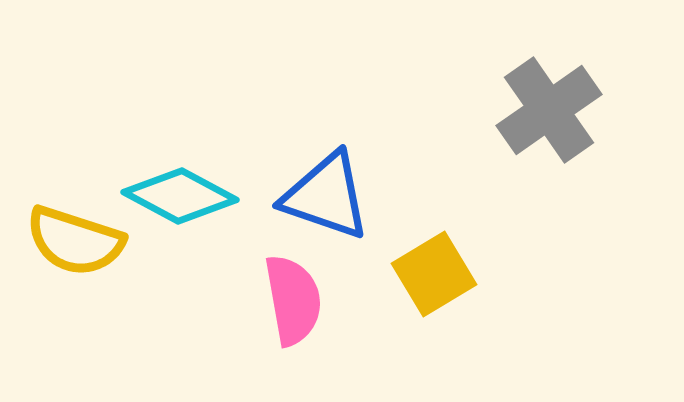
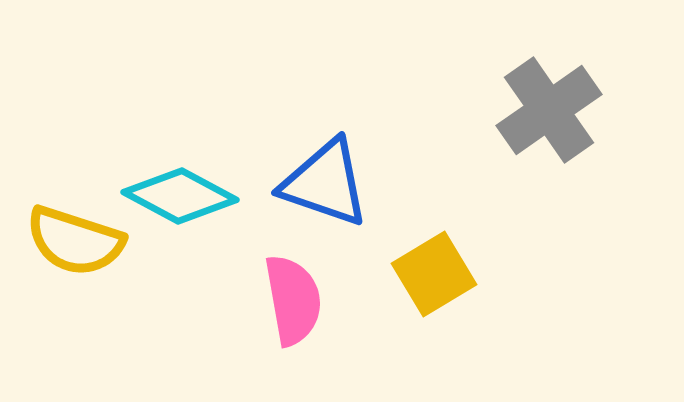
blue triangle: moved 1 px left, 13 px up
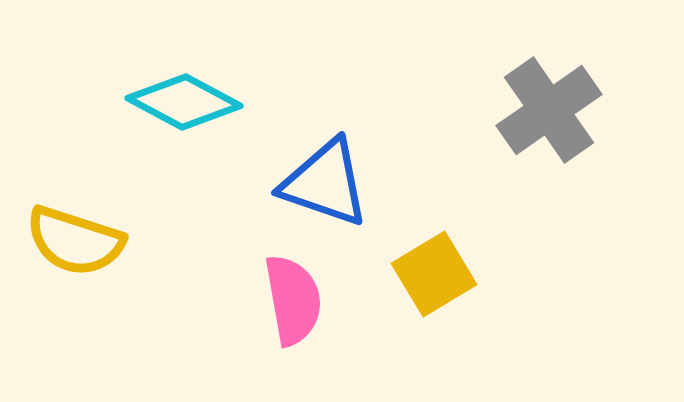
cyan diamond: moved 4 px right, 94 px up
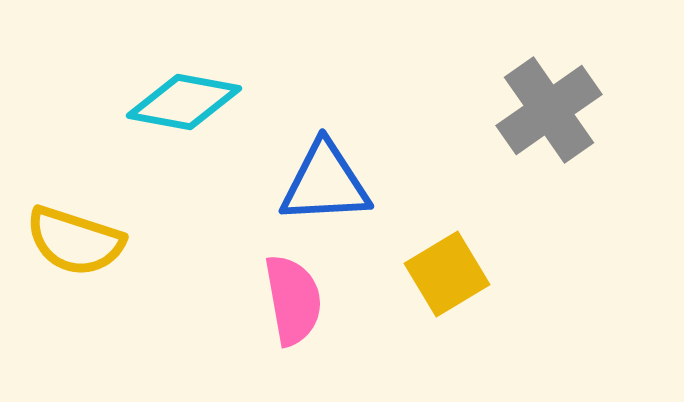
cyan diamond: rotated 18 degrees counterclockwise
blue triangle: rotated 22 degrees counterclockwise
yellow square: moved 13 px right
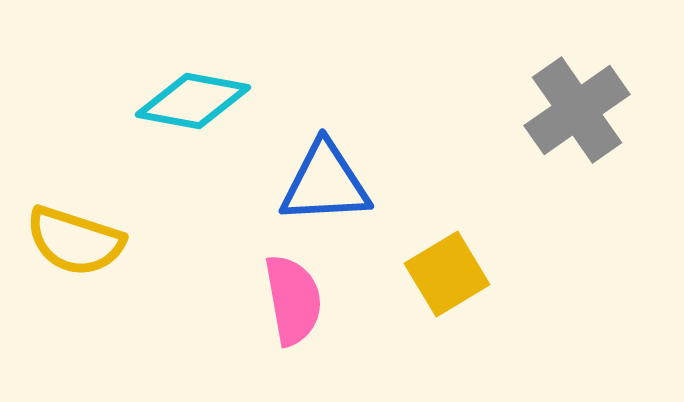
cyan diamond: moved 9 px right, 1 px up
gray cross: moved 28 px right
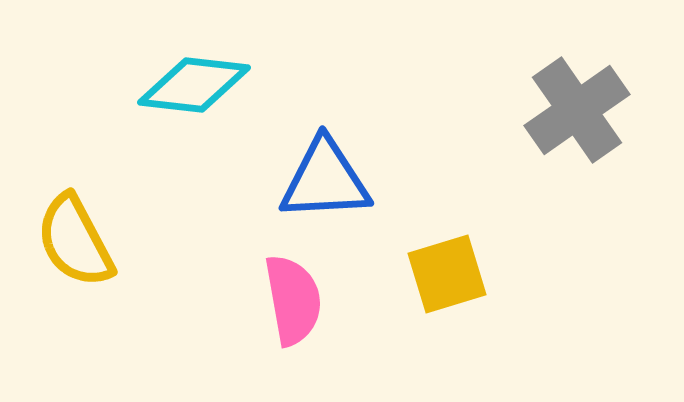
cyan diamond: moved 1 px right, 16 px up; rotated 4 degrees counterclockwise
blue triangle: moved 3 px up
yellow semicircle: rotated 44 degrees clockwise
yellow square: rotated 14 degrees clockwise
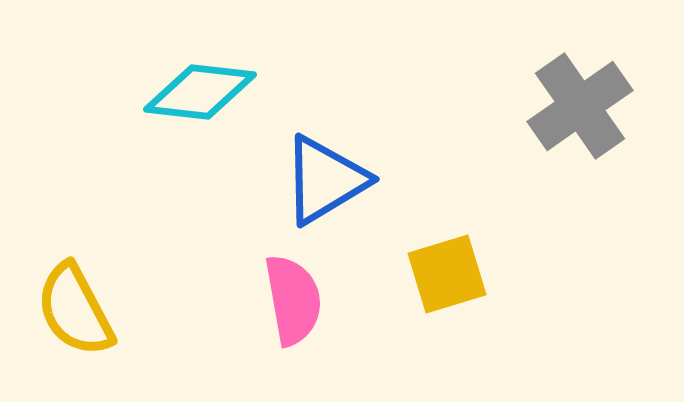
cyan diamond: moved 6 px right, 7 px down
gray cross: moved 3 px right, 4 px up
blue triangle: rotated 28 degrees counterclockwise
yellow semicircle: moved 69 px down
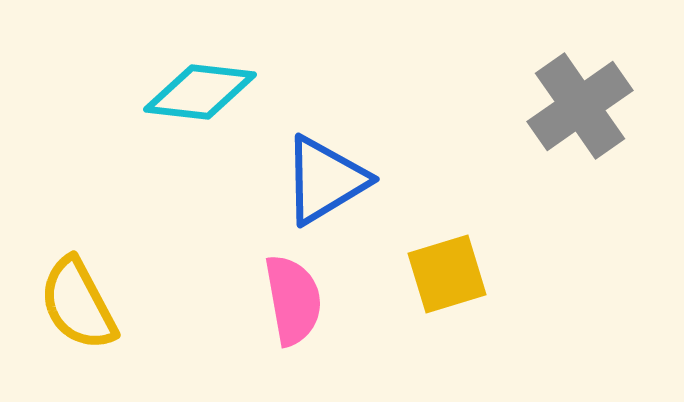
yellow semicircle: moved 3 px right, 6 px up
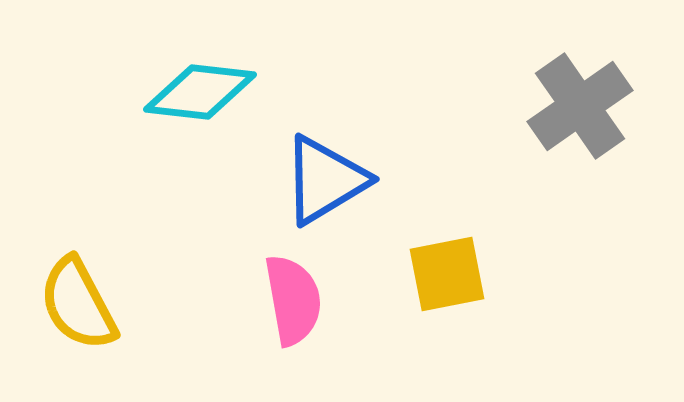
yellow square: rotated 6 degrees clockwise
